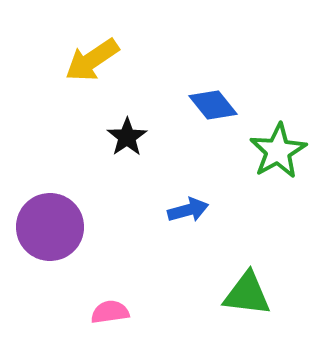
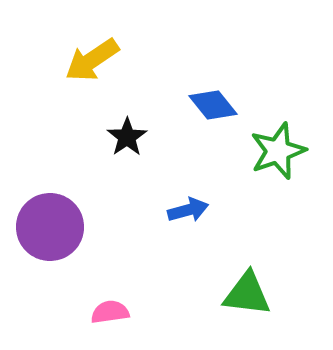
green star: rotated 10 degrees clockwise
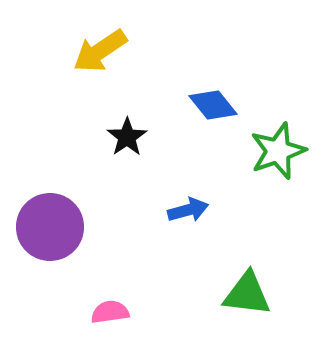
yellow arrow: moved 8 px right, 9 px up
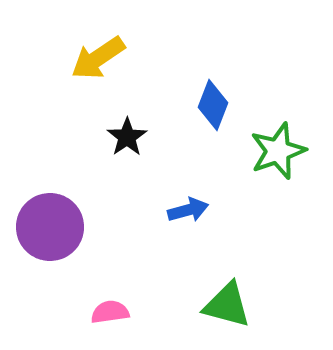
yellow arrow: moved 2 px left, 7 px down
blue diamond: rotated 60 degrees clockwise
green triangle: moved 20 px left, 11 px down; rotated 8 degrees clockwise
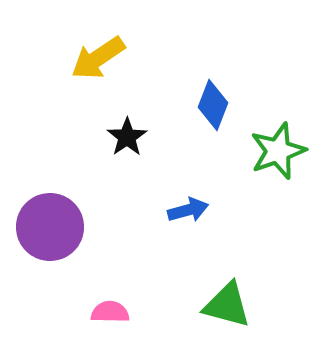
pink semicircle: rotated 9 degrees clockwise
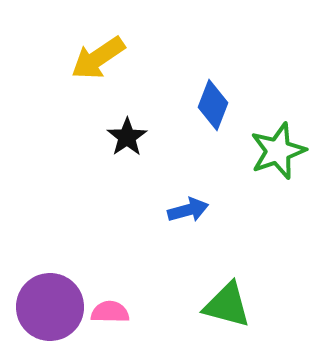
purple circle: moved 80 px down
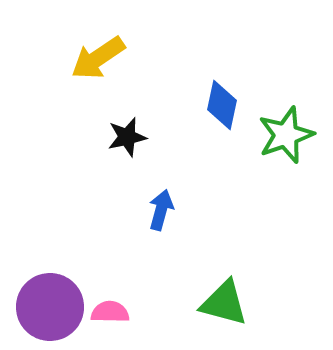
blue diamond: moved 9 px right; rotated 9 degrees counterclockwise
black star: rotated 21 degrees clockwise
green star: moved 8 px right, 16 px up
blue arrow: moved 27 px left; rotated 60 degrees counterclockwise
green triangle: moved 3 px left, 2 px up
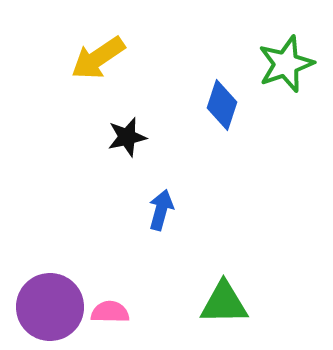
blue diamond: rotated 6 degrees clockwise
green star: moved 71 px up
green triangle: rotated 16 degrees counterclockwise
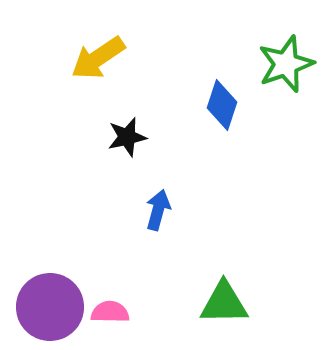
blue arrow: moved 3 px left
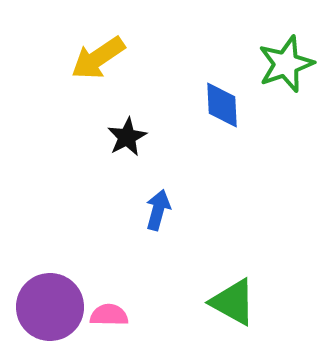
blue diamond: rotated 21 degrees counterclockwise
black star: rotated 15 degrees counterclockwise
green triangle: moved 9 px right, 1 px up; rotated 30 degrees clockwise
pink semicircle: moved 1 px left, 3 px down
